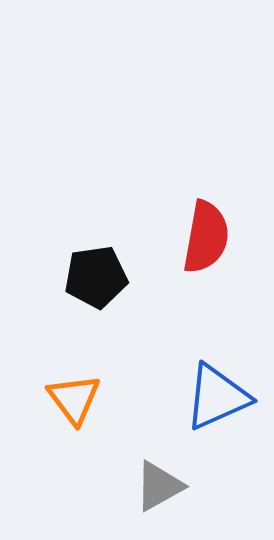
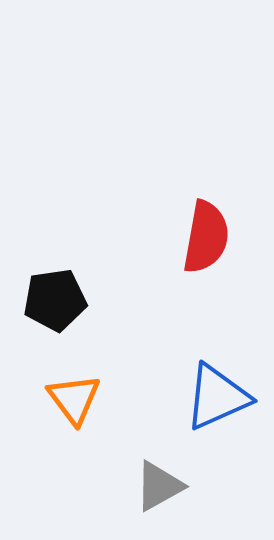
black pentagon: moved 41 px left, 23 px down
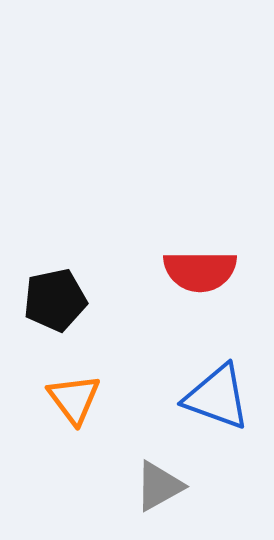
red semicircle: moved 6 px left, 34 px down; rotated 80 degrees clockwise
black pentagon: rotated 4 degrees counterclockwise
blue triangle: rotated 44 degrees clockwise
